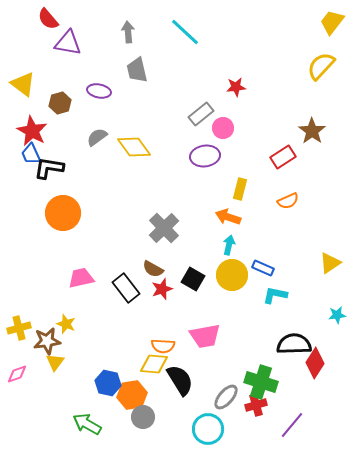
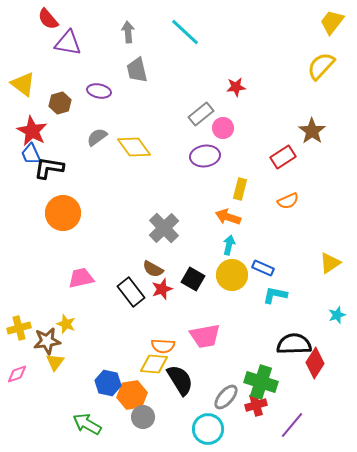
black rectangle at (126, 288): moved 5 px right, 4 px down
cyan star at (337, 315): rotated 12 degrees counterclockwise
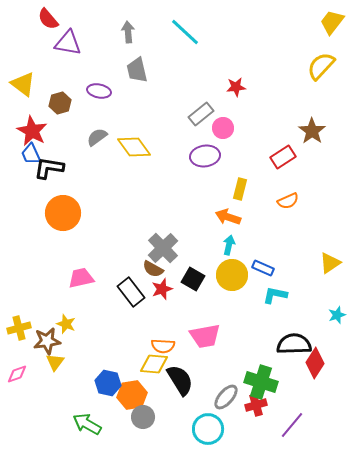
gray cross at (164, 228): moved 1 px left, 20 px down
